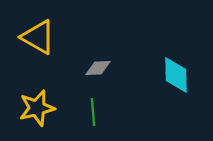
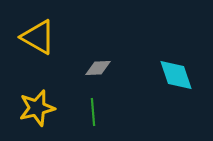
cyan diamond: rotated 18 degrees counterclockwise
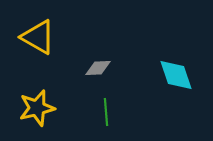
green line: moved 13 px right
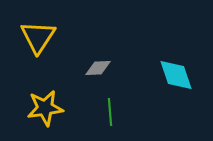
yellow triangle: rotated 33 degrees clockwise
yellow star: moved 8 px right; rotated 6 degrees clockwise
green line: moved 4 px right
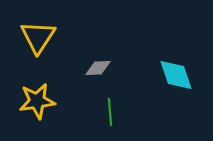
yellow star: moved 8 px left, 7 px up
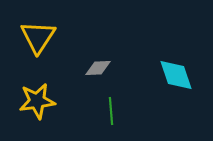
green line: moved 1 px right, 1 px up
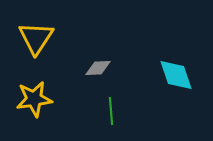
yellow triangle: moved 2 px left, 1 px down
yellow star: moved 3 px left, 2 px up
